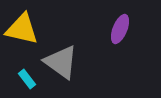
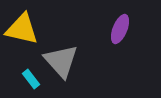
gray triangle: moved 1 px up; rotated 12 degrees clockwise
cyan rectangle: moved 4 px right
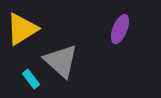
yellow triangle: rotated 45 degrees counterclockwise
gray triangle: rotated 6 degrees counterclockwise
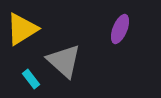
gray triangle: moved 3 px right
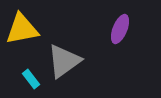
yellow triangle: rotated 21 degrees clockwise
gray triangle: rotated 42 degrees clockwise
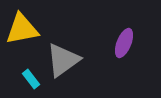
purple ellipse: moved 4 px right, 14 px down
gray triangle: moved 1 px left, 1 px up
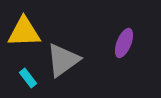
yellow triangle: moved 2 px right, 3 px down; rotated 9 degrees clockwise
cyan rectangle: moved 3 px left, 1 px up
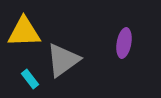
purple ellipse: rotated 12 degrees counterclockwise
cyan rectangle: moved 2 px right, 1 px down
